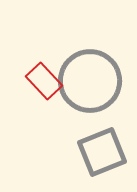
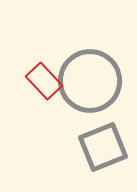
gray square: moved 1 px right, 5 px up
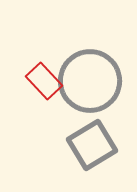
gray square: moved 11 px left, 2 px up; rotated 9 degrees counterclockwise
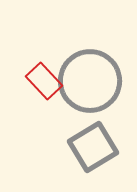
gray square: moved 1 px right, 2 px down
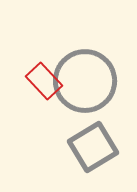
gray circle: moved 5 px left
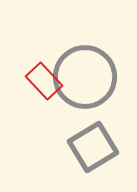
gray circle: moved 4 px up
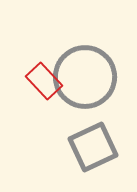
gray square: rotated 6 degrees clockwise
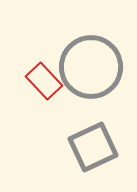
gray circle: moved 6 px right, 10 px up
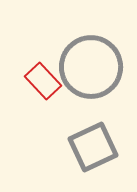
red rectangle: moved 1 px left
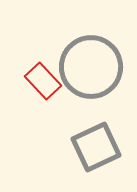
gray square: moved 3 px right
